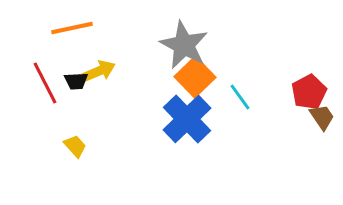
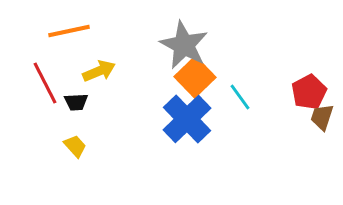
orange line: moved 3 px left, 3 px down
black trapezoid: moved 21 px down
brown trapezoid: rotated 128 degrees counterclockwise
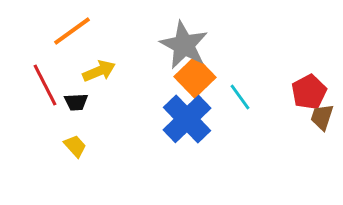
orange line: moved 3 px right; rotated 24 degrees counterclockwise
red line: moved 2 px down
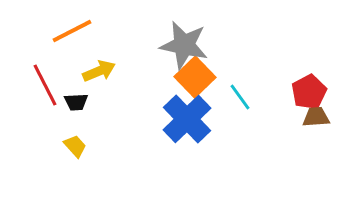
orange line: rotated 9 degrees clockwise
gray star: rotated 15 degrees counterclockwise
brown trapezoid: moved 6 px left; rotated 68 degrees clockwise
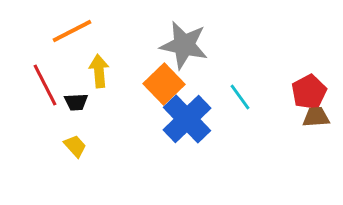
yellow arrow: rotated 72 degrees counterclockwise
orange square: moved 31 px left, 7 px down
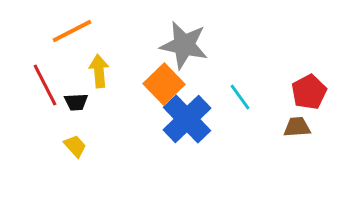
brown trapezoid: moved 19 px left, 10 px down
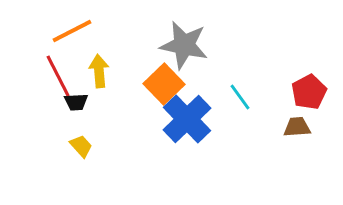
red line: moved 13 px right, 9 px up
yellow trapezoid: moved 6 px right
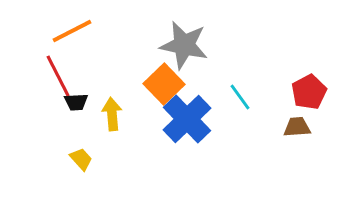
yellow arrow: moved 13 px right, 43 px down
yellow trapezoid: moved 13 px down
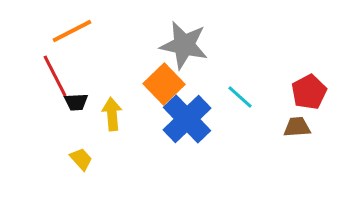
red line: moved 3 px left
cyan line: rotated 12 degrees counterclockwise
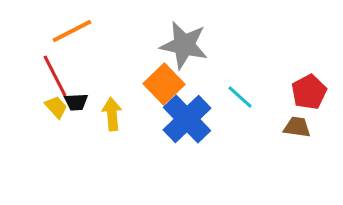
brown trapezoid: rotated 12 degrees clockwise
yellow trapezoid: moved 25 px left, 52 px up
